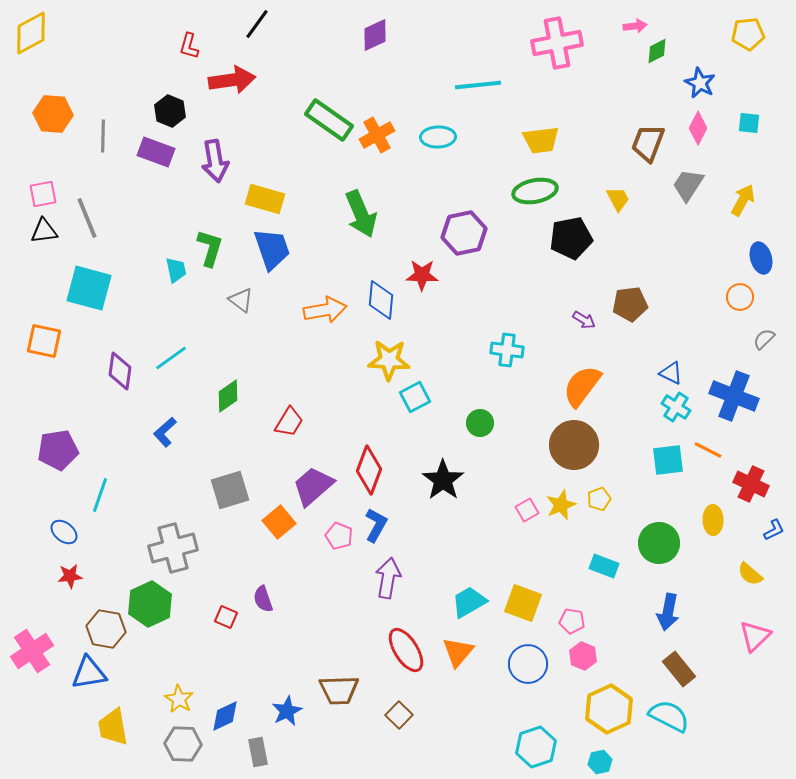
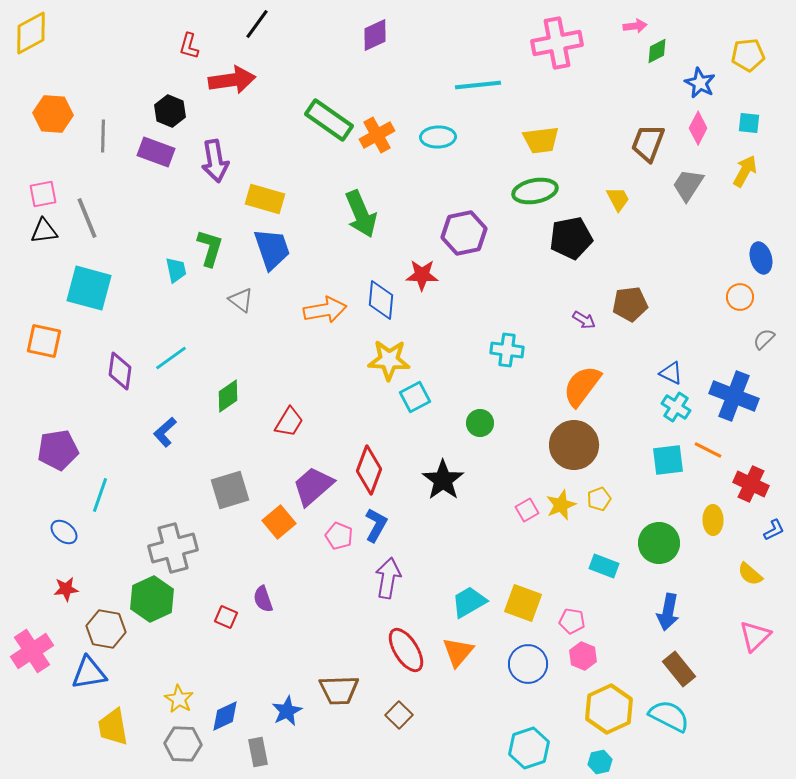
yellow pentagon at (748, 34): moved 21 px down
yellow arrow at (743, 200): moved 2 px right, 29 px up
red star at (70, 576): moved 4 px left, 13 px down
green hexagon at (150, 604): moved 2 px right, 5 px up
cyan hexagon at (536, 747): moved 7 px left, 1 px down
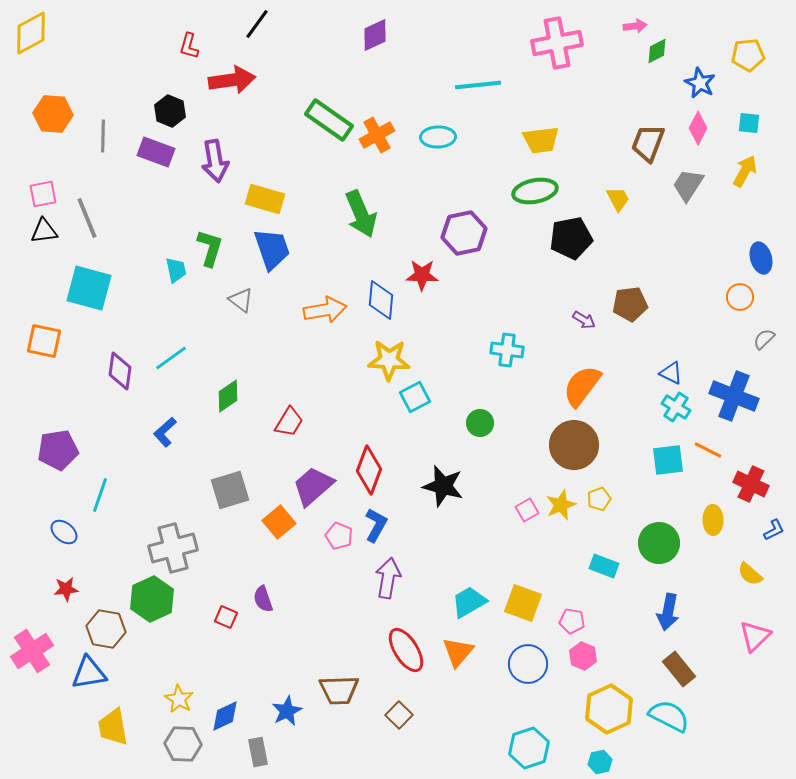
black star at (443, 480): moved 6 px down; rotated 21 degrees counterclockwise
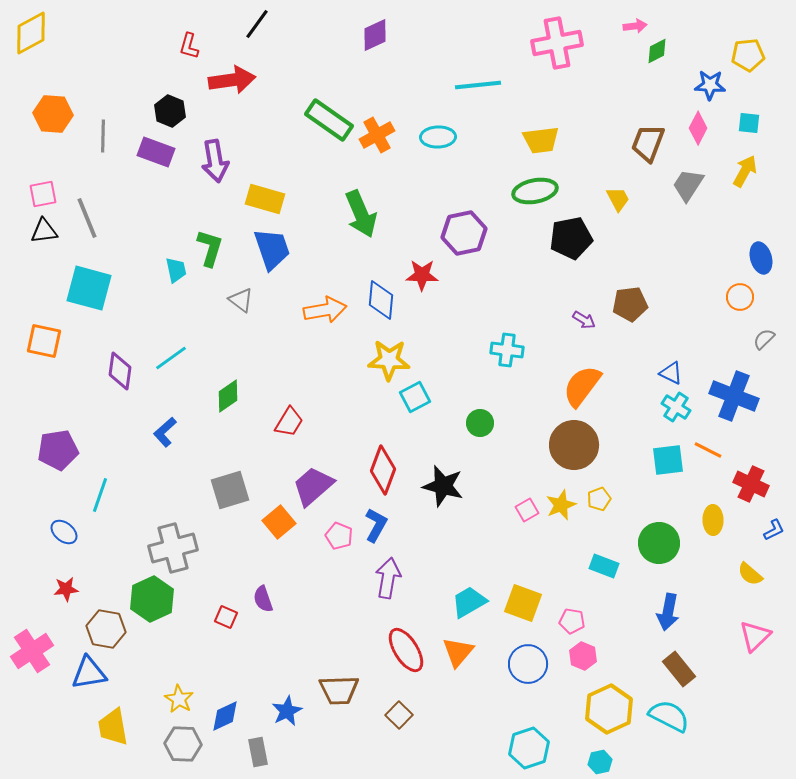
blue star at (700, 83): moved 10 px right, 2 px down; rotated 24 degrees counterclockwise
red diamond at (369, 470): moved 14 px right
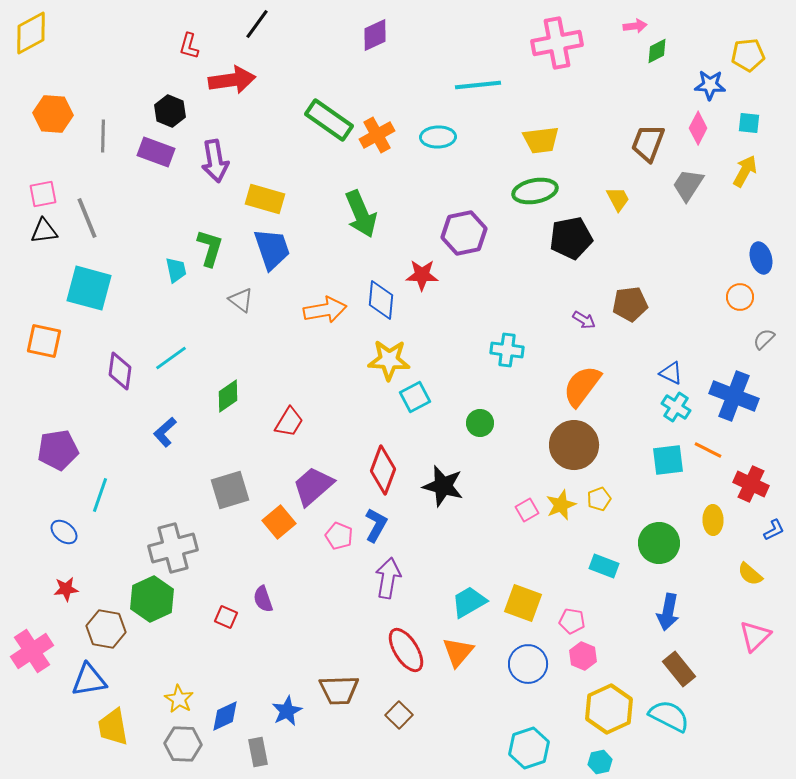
blue triangle at (89, 673): moved 7 px down
